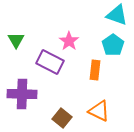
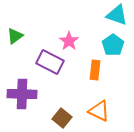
green triangle: moved 1 px left, 4 px up; rotated 24 degrees clockwise
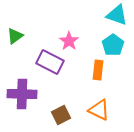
orange rectangle: moved 3 px right
orange triangle: moved 1 px up
brown square: moved 1 px left, 3 px up; rotated 24 degrees clockwise
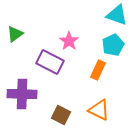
green triangle: moved 2 px up
cyan pentagon: rotated 10 degrees clockwise
orange rectangle: rotated 18 degrees clockwise
brown square: rotated 36 degrees counterclockwise
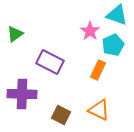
pink star: moved 21 px right, 10 px up
